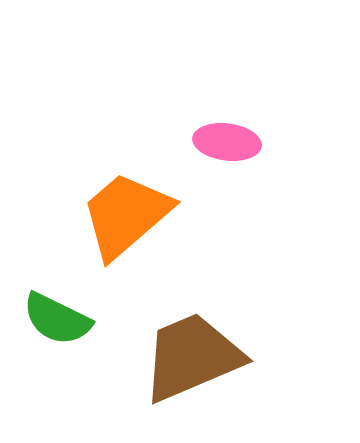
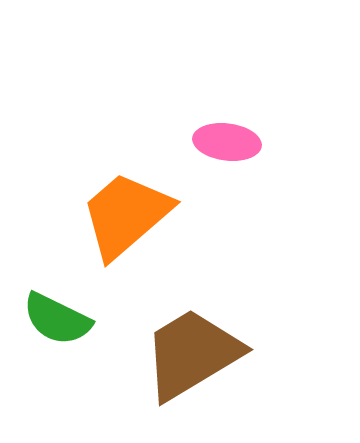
brown trapezoid: moved 3 px up; rotated 8 degrees counterclockwise
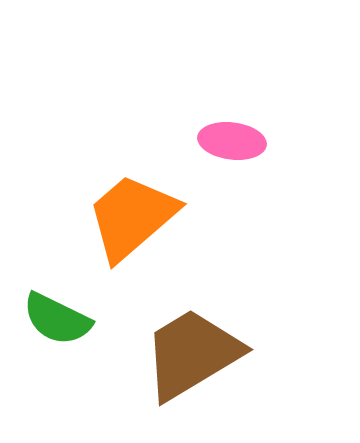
pink ellipse: moved 5 px right, 1 px up
orange trapezoid: moved 6 px right, 2 px down
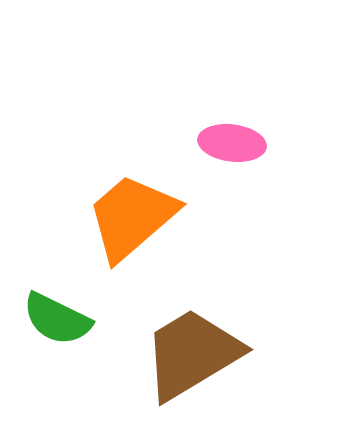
pink ellipse: moved 2 px down
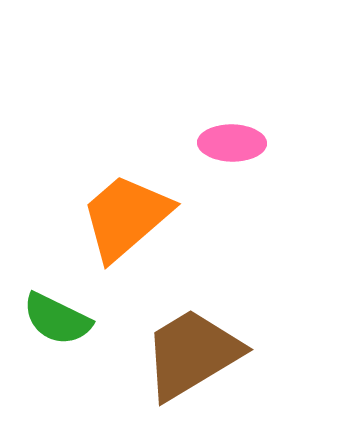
pink ellipse: rotated 6 degrees counterclockwise
orange trapezoid: moved 6 px left
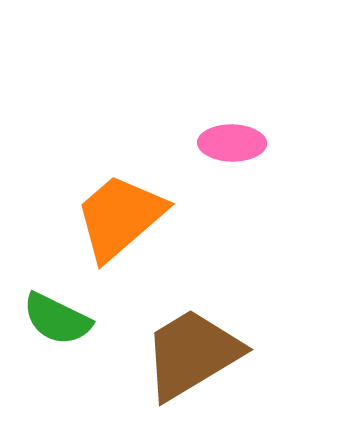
orange trapezoid: moved 6 px left
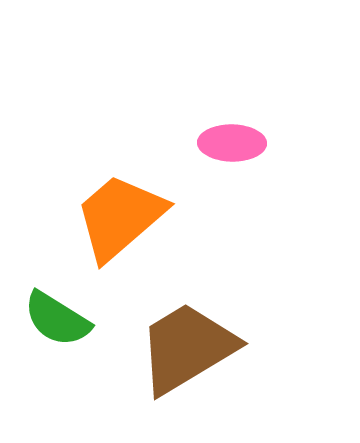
green semicircle: rotated 6 degrees clockwise
brown trapezoid: moved 5 px left, 6 px up
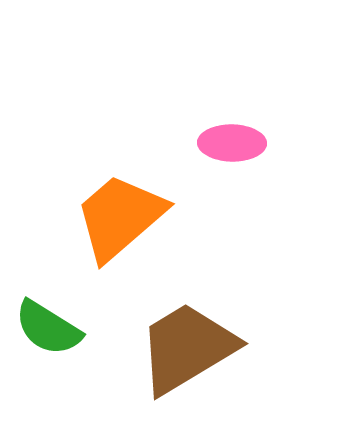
green semicircle: moved 9 px left, 9 px down
